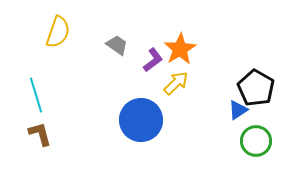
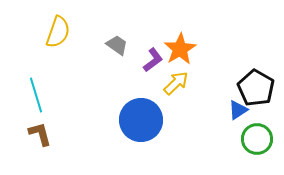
green circle: moved 1 px right, 2 px up
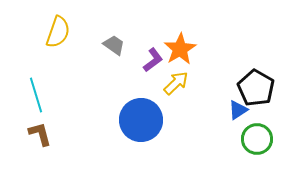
gray trapezoid: moved 3 px left
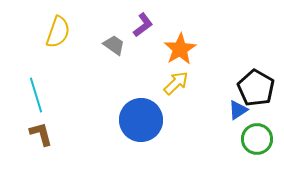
purple L-shape: moved 10 px left, 35 px up
brown L-shape: moved 1 px right
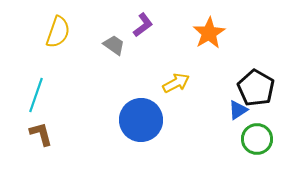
orange star: moved 29 px right, 16 px up
yellow arrow: rotated 16 degrees clockwise
cyan line: rotated 36 degrees clockwise
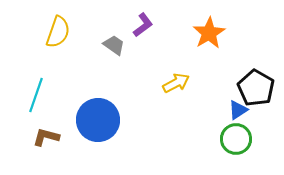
blue circle: moved 43 px left
brown L-shape: moved 5 px right, 3 px down; rotated 60 degrees counterclockwise
green circle: moved 21 px left
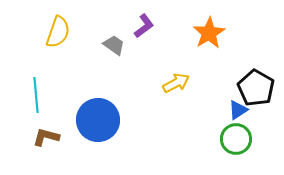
purple L-shape: moved 1 px right, 1 px down
cyan line: rotated 24 degrees counterclockwise
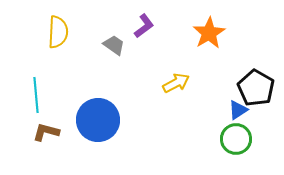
yellow semicircle: rotated 16 degrees counterclockwise
brown L-shape: moved 5 px up
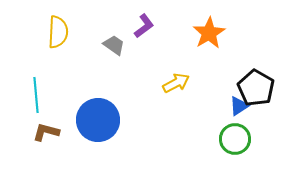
blue triangle: moved 1 px right, 4 px up
green circle: moved 1 px left
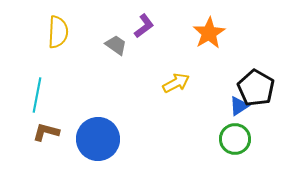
gray trapezoid: moved 2 px right
cyan line: moved 1 px right; rotated 16 degrees clockwise
blue circle: moved 19 px down
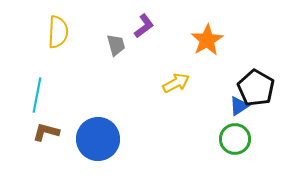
orange star: moved 2 px left, 7 px down
gray trapezoid: rotated 40 degrees clockwise
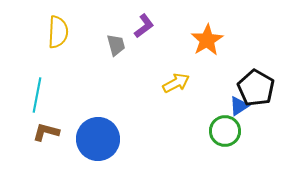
green circle: moved 10 px left, 8 px up
